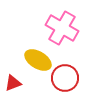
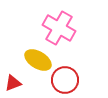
pink cross: moved 3 px left
red circle: moved 2 px down
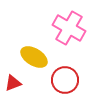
pink cross: moved 10 px right
yellow ellipse: moved 4 px left, 3 px up
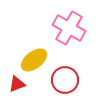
yellow ellipse: moved 3 px down; rotated 68 degrees counterclockwise
red triangle: moved 4 px right, 1 px down
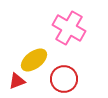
red circle: moved 1 px left, 1 px up
red triangle: moved 3 px up
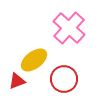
pink cross: rotated 12 degrees clockwise
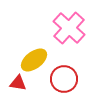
red triangle: moved 1 px right, 2 px down; rotated 30 degrees clockwise
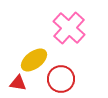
red circle: moved 3 px left
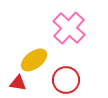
red circle: moved 5 px right, 1 px down
